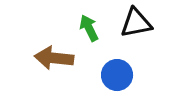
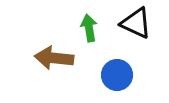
black triangle: rotated 36 degrees clockwise
green arrow: rotated 16 degrees clockwise
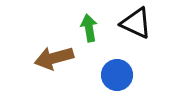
brown arrow: rotated 21 degrees counterclockwise
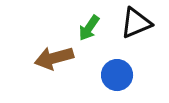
black triangle: rotated 48 degrees counterclockwise
green arrow: rotated 136 degrees counterclockwise
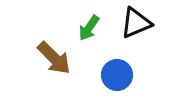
brown arrow: rotated 120 degrees counterclockwise
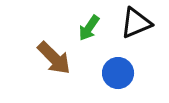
blue circle: moved 1 px right, 2 px up
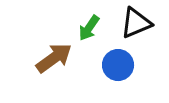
brown arrow: rotated 81 degrees counterclockwise
blue circle: moved 8 px up
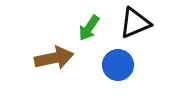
black triangle: moved 1 px left
brown arrow: rotated 24 degrees clockwise
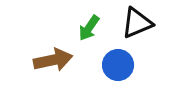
black triangle: moved 2 px right
brown arrow: moved 1 px left, 2 px down
